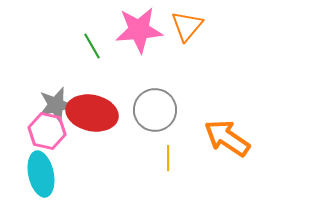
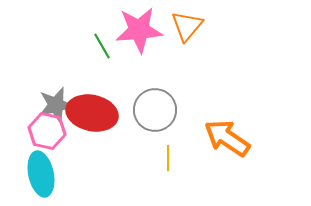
green line: moved 10 px right
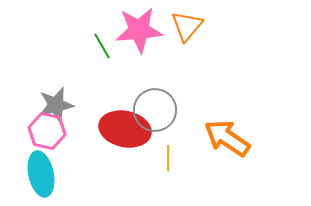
red ellipse: moved 33 px right, 16 px down
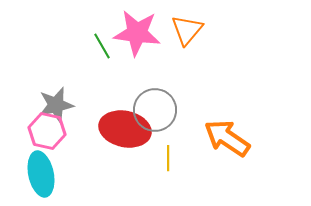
orange triangle: moved 4 px down
pink star: moved 2 px left, 3 px down; rotated 12 degrees clockwise
